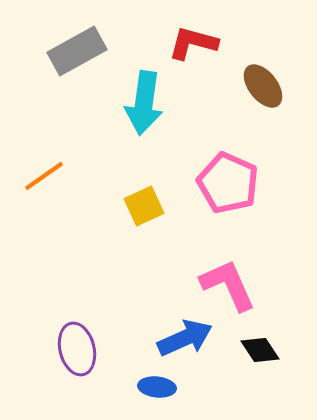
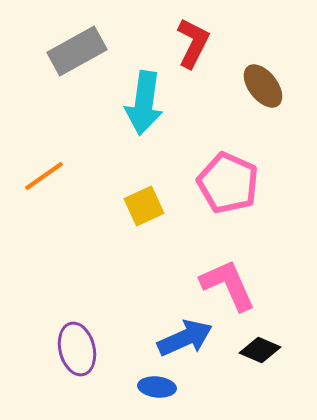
red L-shape: rotated 102 degrees clockwise
black diamond: rotated 33 degrees counterclockwise
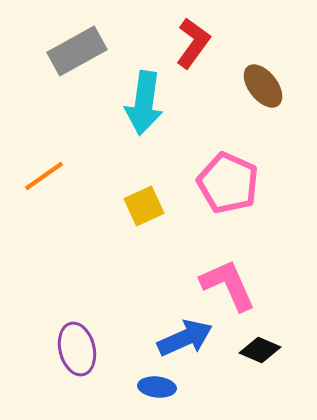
red L-shape: rotated 9 degrees clockwise
